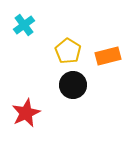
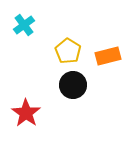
red star: rotated 12 degrees counterclockwise
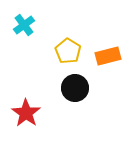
black circle: moved 2 px right, 3 px down
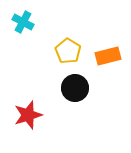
cyan cross: moved 1 px left, 3 px up; rotated 25 degrees counterclockwise
red star: moved 2 px right, 2 px down; rotated 20 degrees clockwise
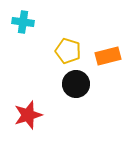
cyan cross: rotated 20 degrees counterclockwise
yellow pentagon: rotated 15 degrees counterclockwise
black circle: moved 1 px right, 4 px up
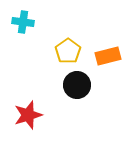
yellow pentagon: rotated 20 degrees clockwise
black circle: moved 1 px right, 1 px down
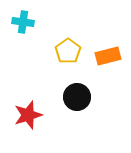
black circle: moved 12 px down
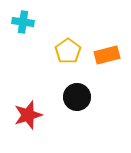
orange rectangle: moved 1 px left, 1 px up
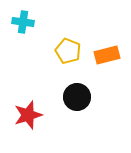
yellow pentagon: rotated 15 degrees counterclockwise
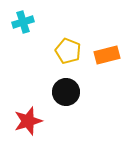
cyan cross: rotated 25 degrees counterclockwise
black circle: moved 11 px left, 5 px up
red star: moved 6 px down
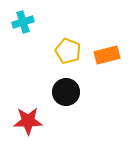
red star: rotated 16 degrees clockwise
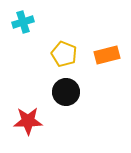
yellow pentagon: moved 4 px left, 3 px down
